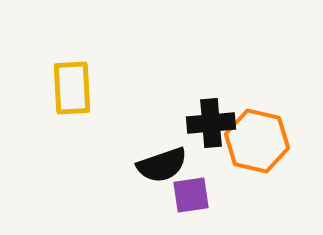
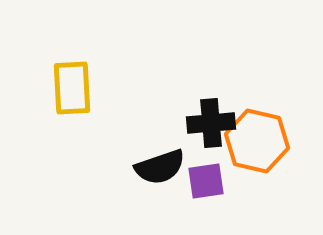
black semicircle: moved 2 px left, 2 px down
purple square: moved 15 px right, 14 px up
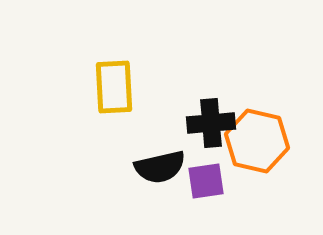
yellow rectangle: moved 42 px right, 1 px up
black semicircle: rotated 6 degrees clockwise
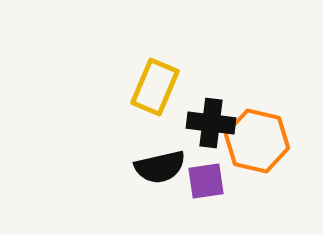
yellow rectangle: moved 41 px right; rotated 26 degrees clockwise
black cross: rotated 12 degrees clockwise
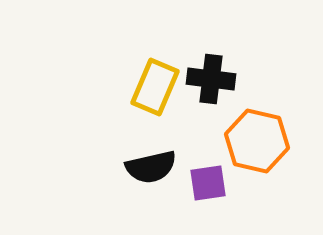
black cross: moved 44 px up
black semicircle: moved 9 px left
purple square: moved 2 px right, 2 px down
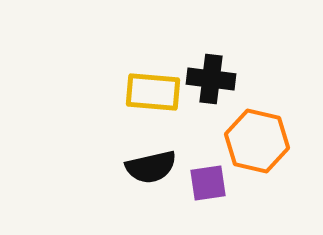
yellow rectangle: moved 2 px left, 5 px down; rotated 72 degrees clockwise
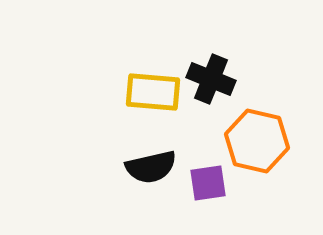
black cross: rotated 15 degrees clockwise
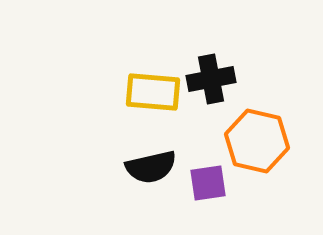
black cross: rotated 33 degrees counterclockwise
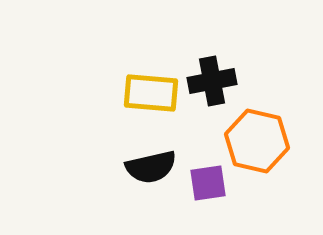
black cross: moved 1 px right, 2 px down
yellow rectangle: moved 2 px left, 1 px down
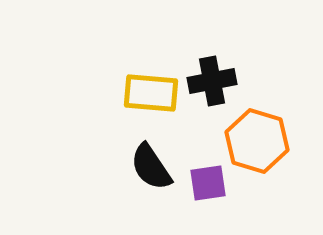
orange hexagon: rotated 4 degrees clockwise
black semicircle: rotated 69 degrees clockwise
